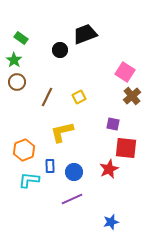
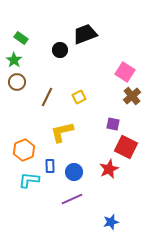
red square: moved 1 px up; rotated 20 degrees clockwise
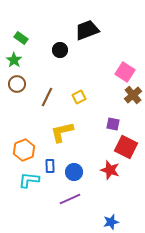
black trapezoid: moved 2 px right, 4 px up
brown circle: moved 2 px down
brown cross: moved 1 px right, 1 px up
red star: moved 1 px right, 1 px down; rotated 30 degrees counterclockwise
purple line: moved 2 px left
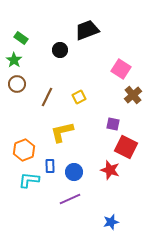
pink square: moved 4 px left, 3 px up
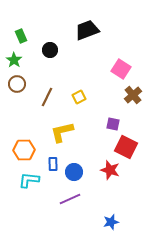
green rectangle: moved 2 px up; rotated 32 degrees clockwise
black circle: moved 10 px left
orange hexagon: rotated 20 degrees clockwise
blue rectangle: moved 3 px right, 2 px up
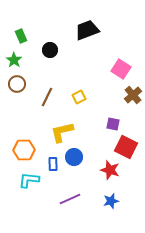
blue circle: moved 15 px up
blue star: moved 21 px up
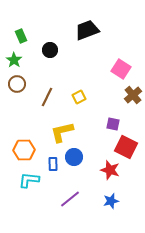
purple line: rotated 15 degrees counterclockwise
